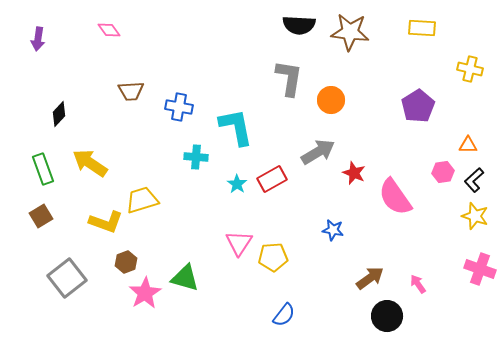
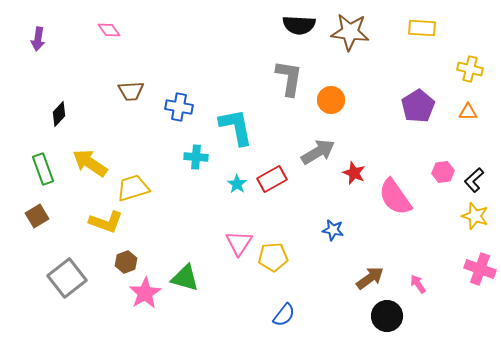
orange triangle: moved 33 px up
yellow trapezoid: moved 9 px left, 12 px up
brown square: moved 4 px left
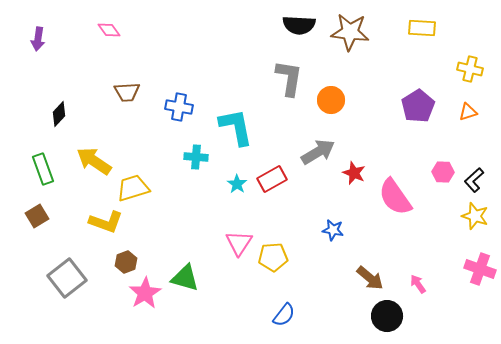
brown trapezoid: moved 4 px left, 1 px down
orange triangle: rotated 18 degrees counterclockwise
yellow arrow: moved 4 px right, 2 px up
pink hexagon: rotated 10 degrees clockwise
brown arrow: rotated 76 degrees clockwise
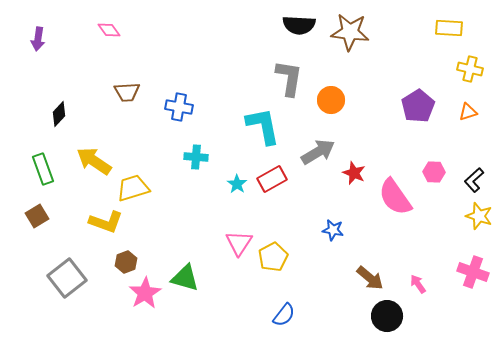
yellow rectangle: moved 27 px right
cyan L-shape: moved 27 px right, 1 px up
pink hexagon: moved 9 px left
yellow star: moved 4 px right
yellow pentagon: rotated 24 degrees counterclockwise
pink cross: moved 7 px left, 3 px down
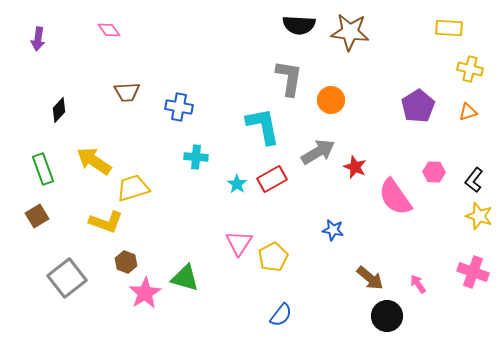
black diamond: moved 4 px up
red star: moved 1 px right, 6 px up
black L-shape: rotated 10 degrees counterclockwise
brown hexagon: rotated 20 degrees counterclockwise
blue semicircle: moved 3 px left
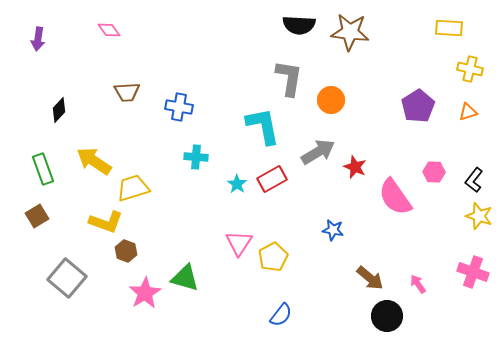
brown hexagon: moved 11 px up
gray square: rotated 12 degrees counterclockwise
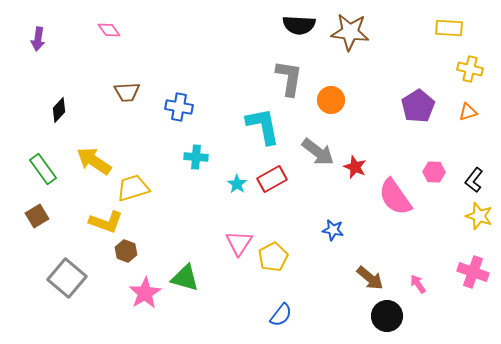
gray arrow: rotated 68 degrees clockwise
green rectangle: rotated 16 degrees counterclockwise
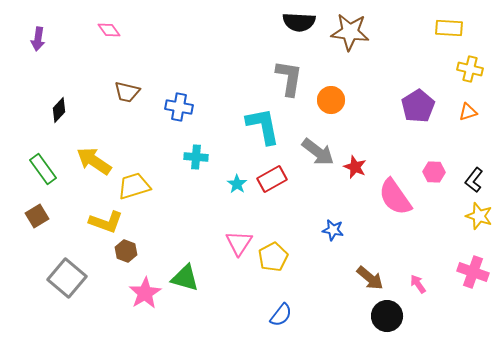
black semicircle: moved 3 px up
brown trapezoid: rotated 16 degrees clockwise
yellow trapezoid: moved 1 px right, 2 px up
